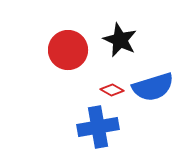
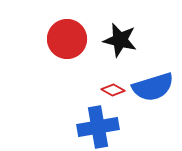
black star: rotated 12 degrees counterclockwise
red circle: moved 1 px left, 11 px up
red diamond: moved 1 px right
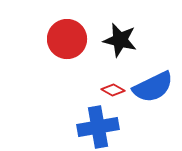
blue semicircle: rotated 9 degrees counterclockwise
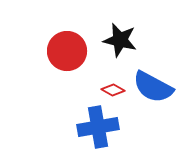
red circle: moved 12 px down
blue semicircle: rotated 54 degrees clockwise
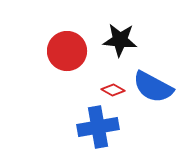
black star: rotated 8 degrees counterclockwise
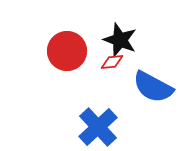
black star: rotated 16 degrees clockwise
red diamond: moved 1 px left, 28 px up; rotated 35 degrees counterclockwise
blue cross: rotated 33 degrees counterclockwise
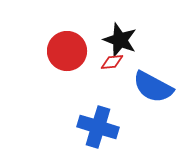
blue cross: rotated 30 degrees counterclockwise
